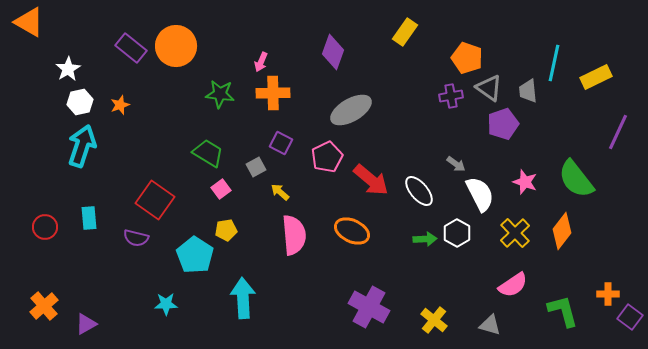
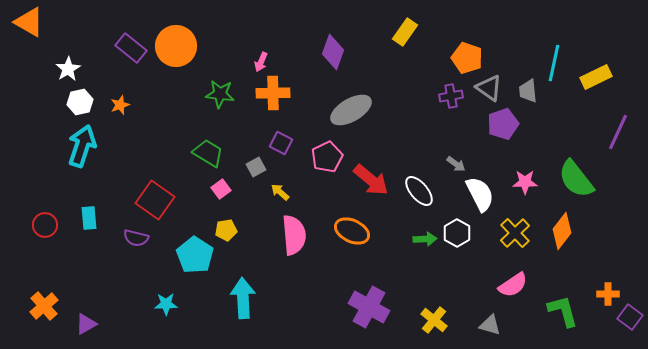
pink star at (525, 182): rotated 20 degrees counterclockwise
red circle at (45, 227): moved 2 px up
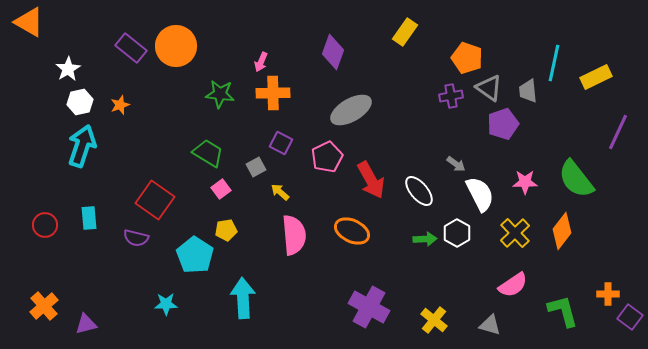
red arrow at (371, 180): rotated 21 degrees clockwise
purple triangle at (86, 324): rotated 15 degrees clockwise
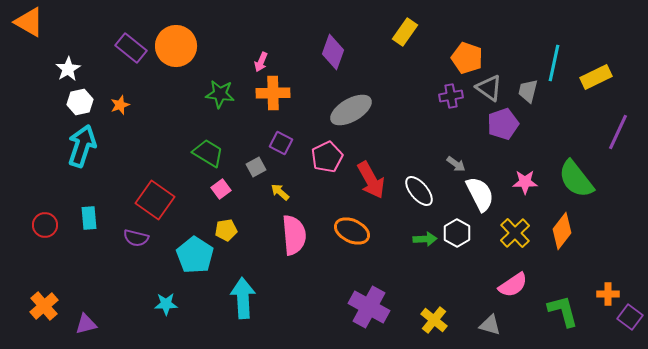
gray trapezoid at (528, 91): rotated 20 degrees clockwise
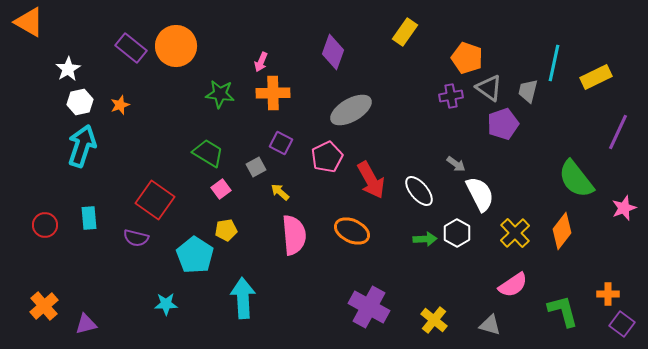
pink star at (525, 182): moved 99 px right, 26 px down; rotated 20 degrees counterclockwise
purple square at (630, 317): moved 8 px left, 7 px down
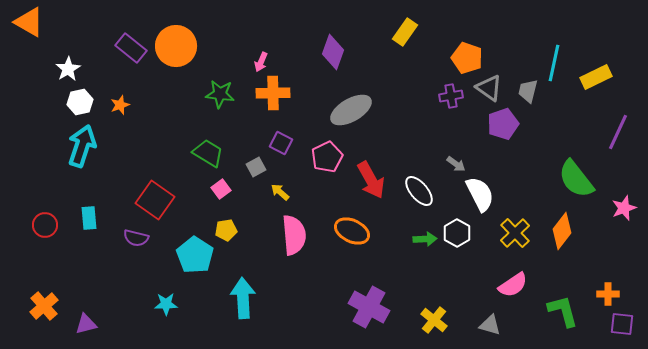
purple square at (622, 324): rotated 30 degrees counterclockwise
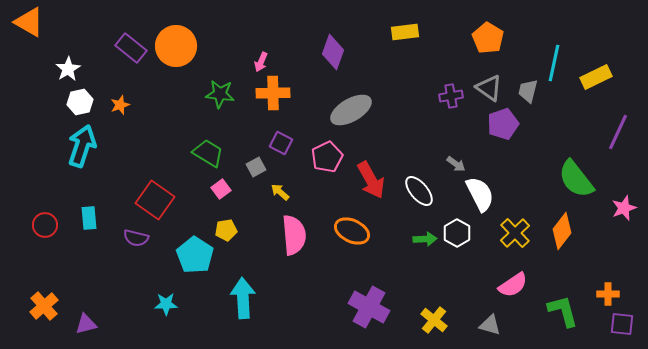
yellow rectangle at (405, 32): rotated 48 degrees clockwise
orange pentagon at (467, 58): moved 21 px right, 20 px up; rotated 12 degrees clockwise
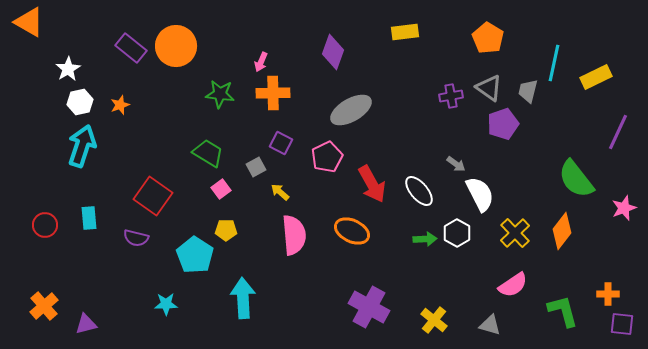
red arrow at (371, 180): moved 1 px right, 4 px down
red square at (155, 200): moved 2 px left, 4 px up
yellow pentagon at (226, 230): rotated 10 degrees clockwise
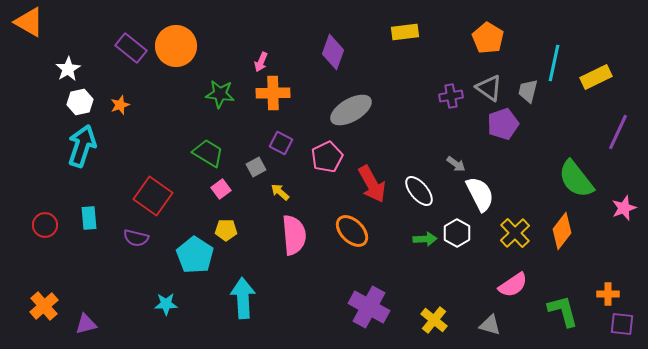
orange ellipse at (352, 231): rotated 20 degrees clockwise
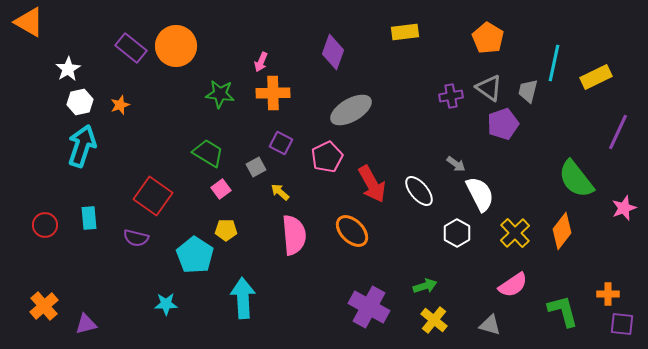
green arrow at (425, 239): moved 47 px down; rotated 15 degrees counterclockwise
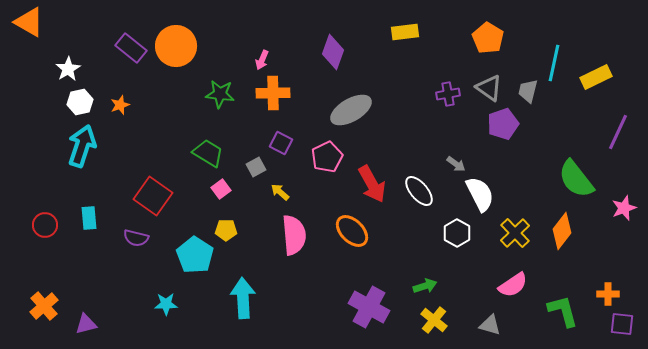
pink arrow at (261, 62): moved 1 px right, 2 px up
purple cross at (451, 96): moved 3 px left, 2 px up
